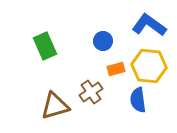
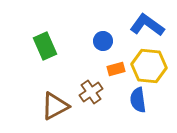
blue L-shape: moved 2 px left
brown triangle: rotated 12 degrees counterclockwise
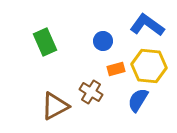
green rectangle: moved 4 px up
brown cross: rotated 25 degrees counterclockwise
blue semicircle: rotated 40 degrees clockwise
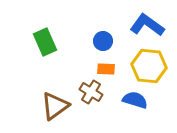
orange rectangle: moved 10 px left; rotated 18 degrees clockwise
blue semicircle: moved 3 px left; rotated 75 degrees clockwise
brown triangle: rotated 8 degrees counterclockwise
